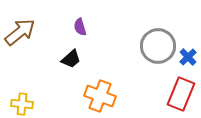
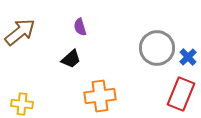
gray circle: moved 1 px left, 2 px down
orange cross: rotated 28 degrees counterclockwise
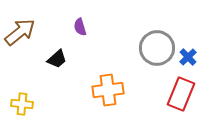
black trapezoid: moved 14 px left
orange cross: moved 8 px right, 6 px up
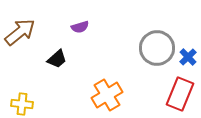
purple semicircle: rotated 90 degrees counterclockwise
orange cross: moved 1 px left, 5 px down; rotated 24 degrees counterclockwise
red rectangle: moved 1 px left
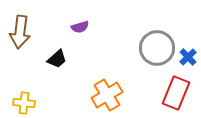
brown arrow: rotated 136 degrees clockwise
red rectangle: moved 4 px left, 1 px up
yellow cross: moved 2 px right, 1 px up
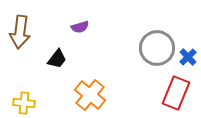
black trapezoid: rotated 10 degrees counterclockwise
orange cross: moved 17 px left; rotated 20 degrees counterclockwise
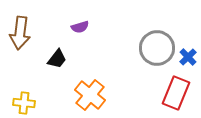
brown arrow: moved 1 px down
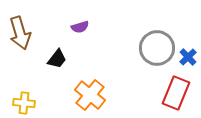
brown arrow: rotated 24 degrees counterclockwise
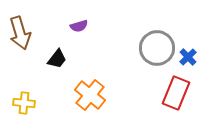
purple semicircle: moved 1 px left, 1 px up
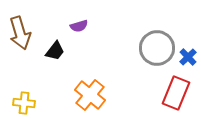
black trapezoid: moved 2 px left, 8 px up
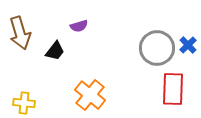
blue cross: moved 12 px up
red rectangle: moved 3 px left, 4 px up; rotated 20 degrees counterclockwise
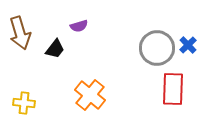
black trapezoid: moved 2 px up
